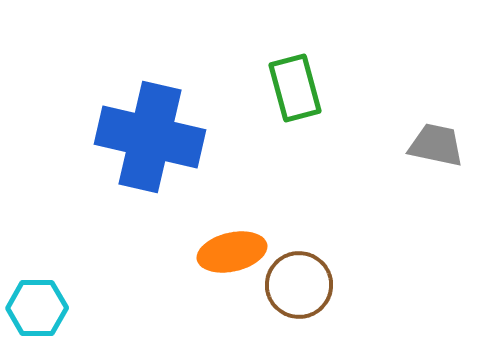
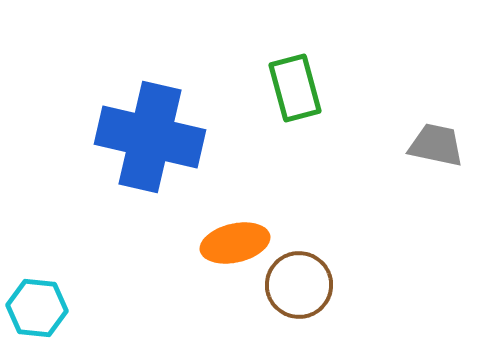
orange ellipse: moved 3 px right, 9 px up
cyan hexagon: rotated 6 degrees clockwise
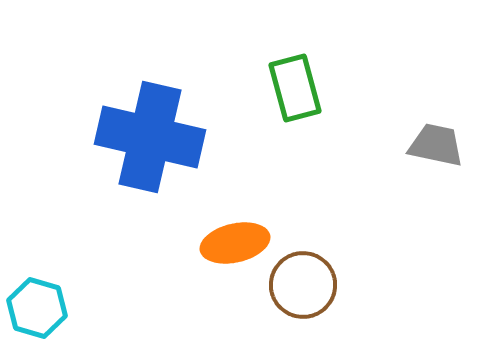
brown circle: moved 4 px right
cyan hexagon: rotated 10 degrees clockwise
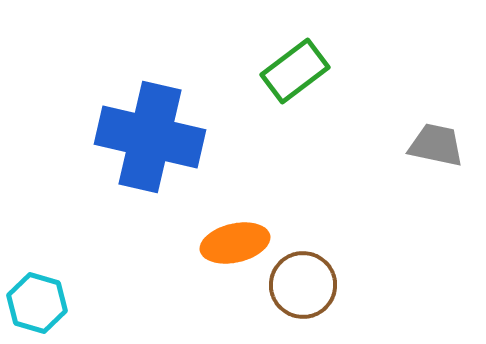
green rectangle: moved 17 px up; rotated 68 degrees clockwise
cyan hexagon: moved 5 px up
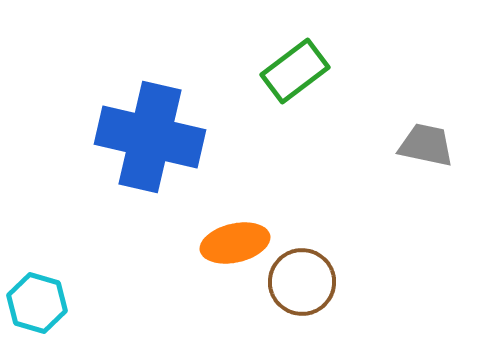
gray trapezoid: moved 10 px left
brown circle: moved 1 px left, 3 px up
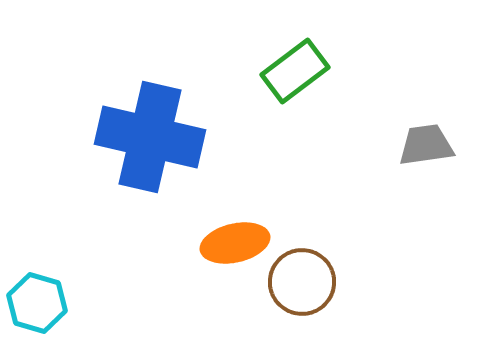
gray trapezoid: rotated 20 degrees counterclockwise
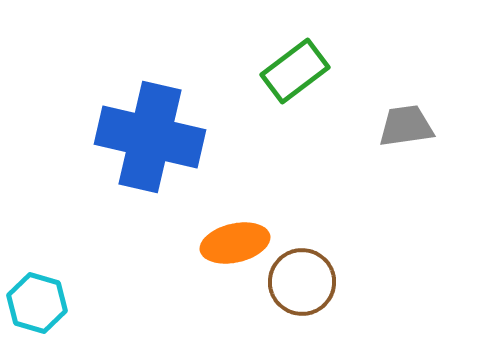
gray trapezoid: moved 20 px left, 19 px up
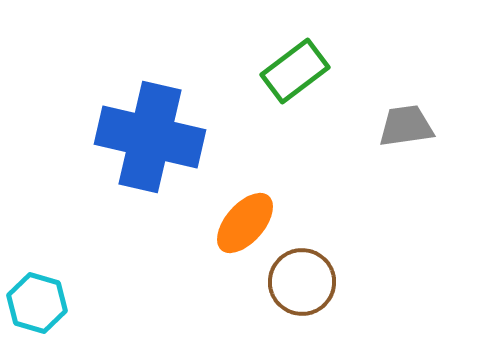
orange ellipse: moved 10 px right, 20 px up; rotated 36 degrees counterclockwise
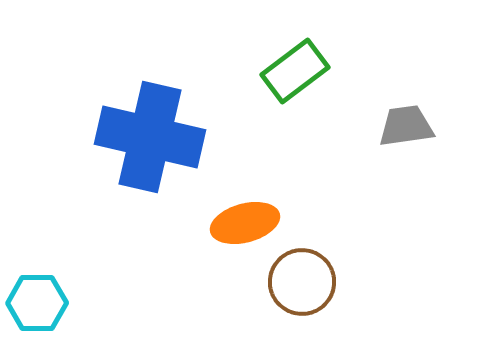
orange ellipse: rotated 34 degrees clockwise
cyan hexagon: rotated 16 degrees counterclockwise
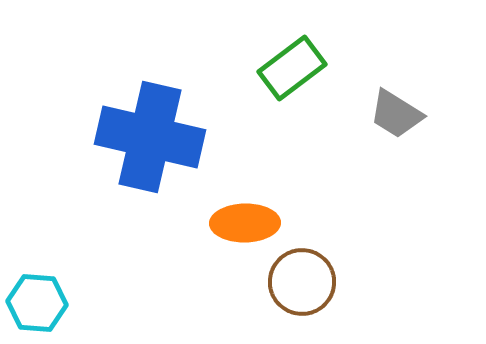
green rectangle: moved 3 px left, 3 px up
gray trapezoid: moved 10 px left, 12 px up; rotated 140 degrees counterclockwise
orange ellipse: rotated 14 degrees clockwise
cyan hexagon: rotated 4 degrees clockwise
